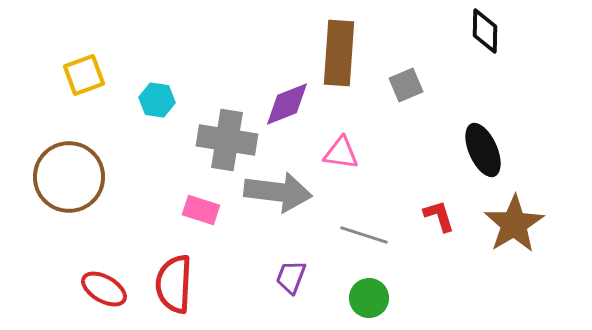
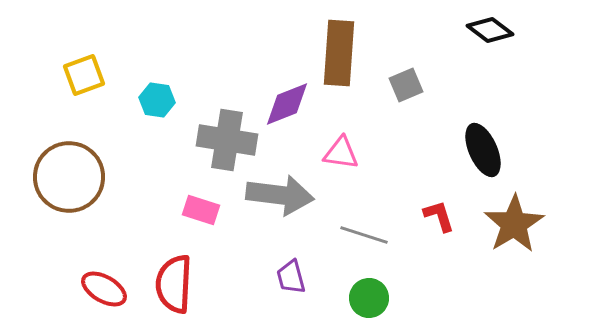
black diamond: moved 5 px right, 1 px up; rotated 54 degrees counterclockwise
gray arrow: moved 2 px right, 3 px down
purple trapezoid: rotated 36 degrees counterclockwise
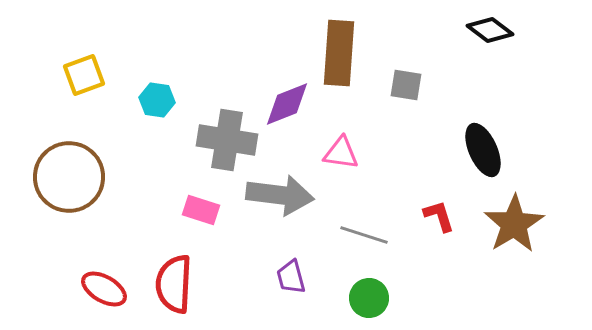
gray square: rotated 32 degrees clockwise
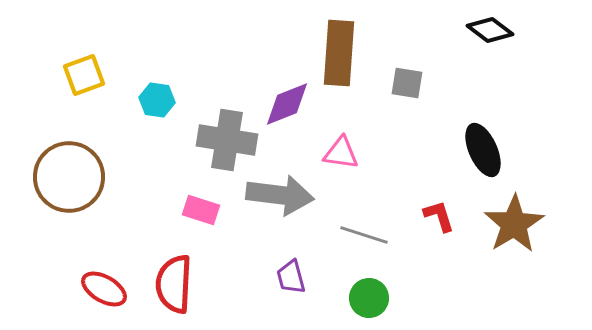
gray square: moved 1 px right, 2 px up
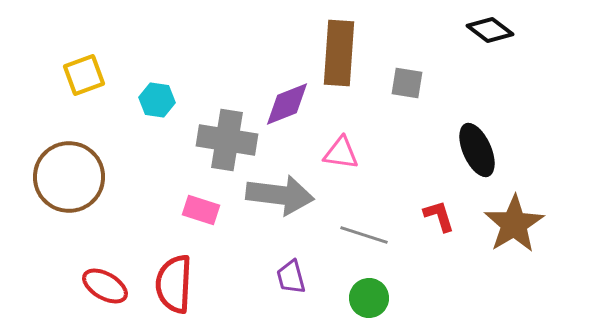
black ellipse: moved 6 px left
red ellipse: moved 1 px right, 3 px up
